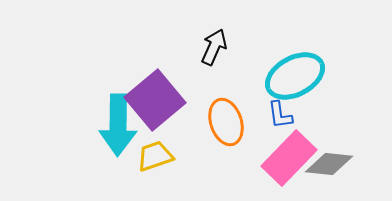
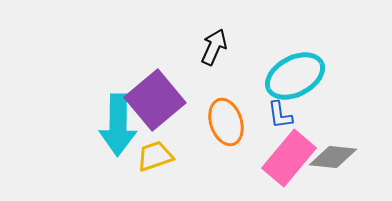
pink rectangle: rotated 4 degrees counterclockwise
gray diamond: moved 4 px right, 7 px up
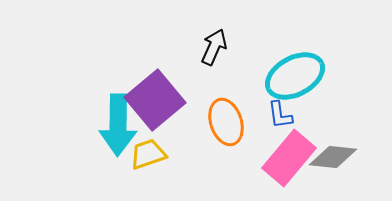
yellow trapezoid: moved 7 px left, 2 px up
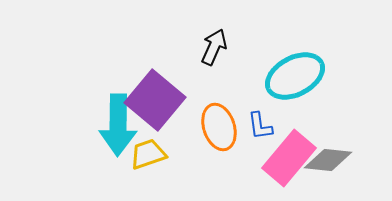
purple square: rotated 10 degrees counterclockwise
blue L-shape: moved 20 px left, 11 px down
orange ellipse: moved 7 px left, 5 px down
gray diamond: moved 5 px left, 3 px down
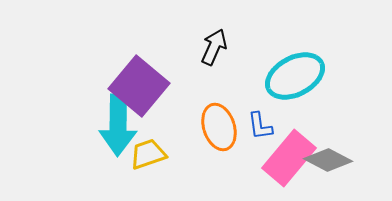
purple square: moved 16 px left, 14 px up
gray diamond: rotated 21 degrees clockwise
